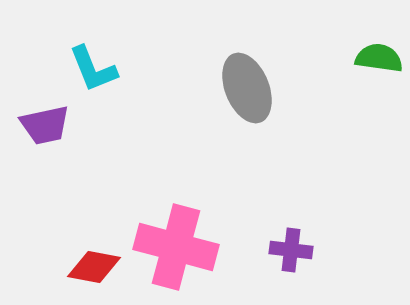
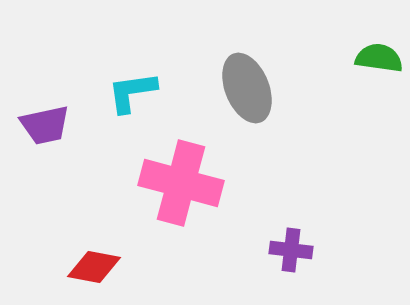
cyan L-shape: moved 39 px right, 23 px down; rotated 104 degrees clockwise
pink cross: moved 5 px right, 64 px up
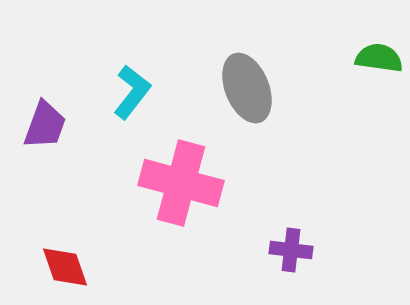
cyan L-shape: rotated 136 degrees clockwise
purple trapezoid: rotated 58 degrees counterclockwise
red diamond: moved 29 px left; rotated 60 degrees clockwise
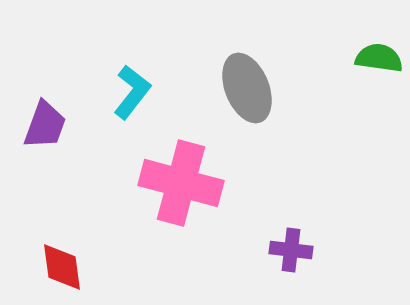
red diamond: moved 3 px left; rotated 12 degrees clockwise
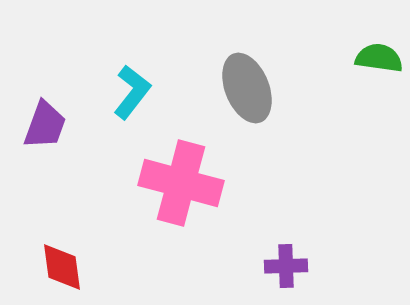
purple cross: moved 5 px left, 16 px down; rotated 9 degrees counterclockwise
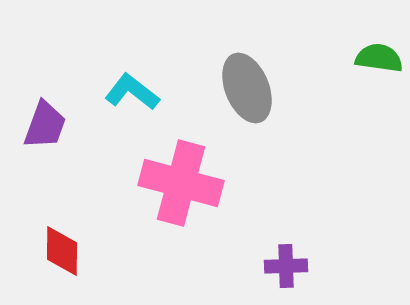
cyan L-shape: rotated 90 degrees counterclockwise
red diamond: moved 16 px up; rotated 8 degrees clockwise
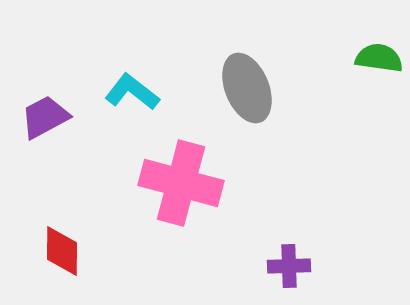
purple trapezoid: moved 8 px up; rotated 138 degrees counterclockwise
purple cross: moved 3 px right
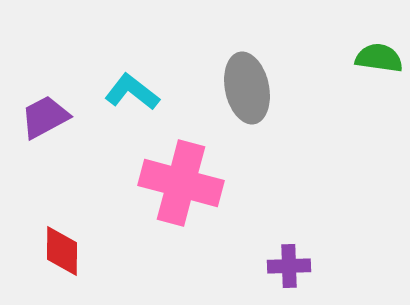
gray ellipse: rotated 10 degrees clockwise
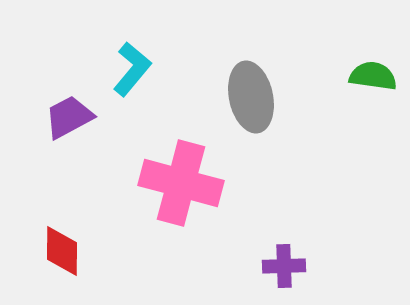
green semicircle: moved 6 px left, 18 px down
gray ellipse: moved 4 px right, 9 px down
cyan L-shape: moved 23 px up; rotated 92 degrees clockwise
purple trapezoid: moved 24 px right
purple cross: moved 5 px left
